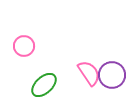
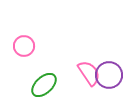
purple circle: moved 3 px left
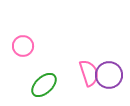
pink circle: moved 1 px left
pink semicircle: rotated 16 degrees clockwise
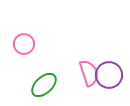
pink circle: moved 1 px right, 2 px up
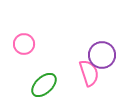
purple circle: moved 7 px left, 20 px up
